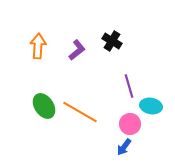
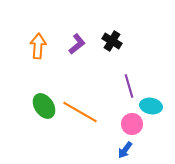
purple L-shape: moved 6 px up
pink circle: moved 2 px right
blue arrow: moved 1 px right, 3 px down
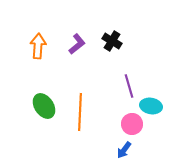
orange line: rotated 63 degrees clockwise
blue arrow: moved 1 px left
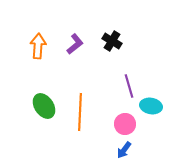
purple L-shape: moved 2 px left
pink circle: moved 7 px left
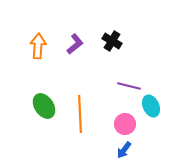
purple line: rotated 60 degrees counterclockwise
cyan ellipse: rotated 55 degrees clockwise
orange line: moved 2 px down; rotated 6 degrees counterclockwise
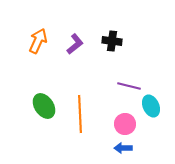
black cross: rotated 24 degrees counterclockwise
orange arrow: moved 5 px up; rotated 20 degrees clockwise
blue arrow: moved 1 px left, 2 px up; rotated 54 degrees clockwise
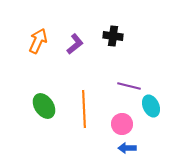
black cross: moved 1 px right, 5 px up
orange line: moved 4 px right, 5 px up
pink circle: moved 3 px left
blue arrow: moved 4 px right
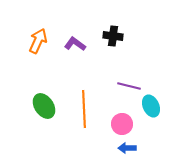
purple L-shape: rotated 105 degrees counterclockwise
